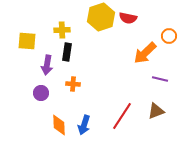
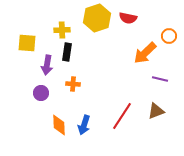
yellow hexagon: moved 4 px left, 1 px down
yellow square: moved 2 px down
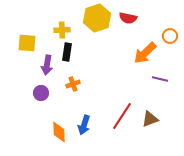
orange circle: moved 1 px right
orange cross: rotated 24 degrees counterclockwise
brown triangle: moved 6 px left, 8 px down
orange diamond: moved 7 px down
